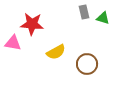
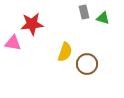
red star: rotated 10 degrees counterclockwise
yellow semicircle: moved 9 px right; rotated 42 degrees counterclockwise
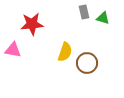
pink triangle: moved 7 px down
brown circle: moved 1 px up
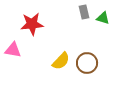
yellow semicircle: moved 4 px left, 9 px down; rotated 24 degrees clockwise
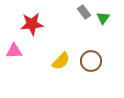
gray rectangle: rotated 24 degrees counterclockwise
green triangle: rotated 48 degrees clockwise
pink triangle: moved 1 px right, 1 px down; rotated 12 degrees counterclockwise
brown circle: moved 4 px right, 2 px up
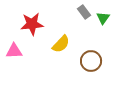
yellow semicircle: moved 17 px up
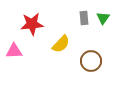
gray rectangle: moved 6 px down; rotated 32 degrees clockwise
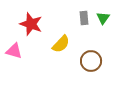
red star: moved 1 px left; rotated 25 degrees clockwise
pink triangle: rotated 18 degrees clockwise
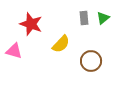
green triangle: rotated 16 degrees clockwise
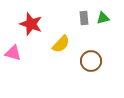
green triangle: rotated 24 degrees clockwise
pink triangle: moved 1 px left, 2 px down
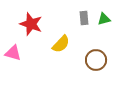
green triangle: moved 1 px right, 1 px down
brown circle: moved 5 px right, 1 px up
